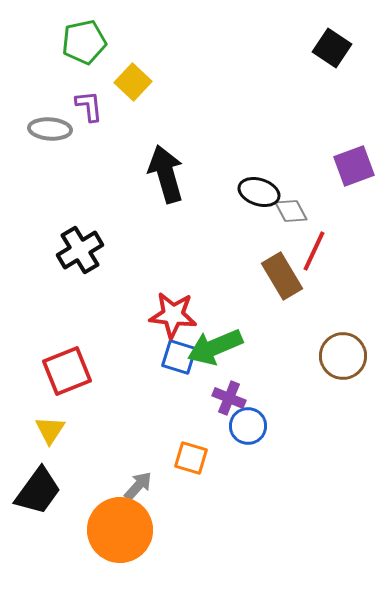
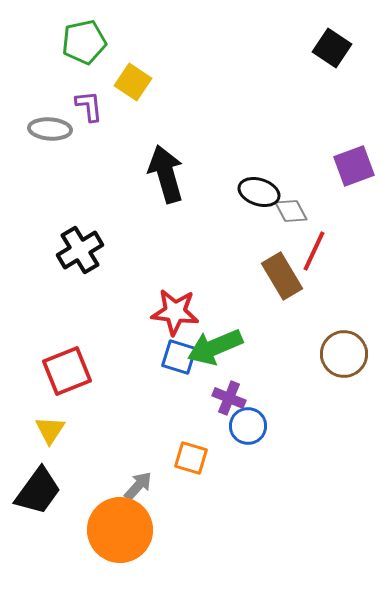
yellow square: rotated 9 degrees counterclockwise
red star: moved 2 px right, 3 px up
brown circle: moved 1 px right, 2 px up
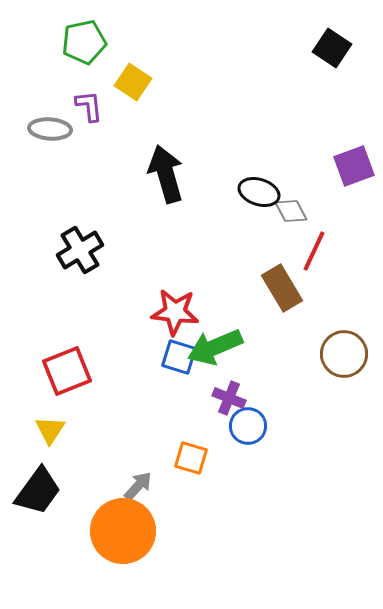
brown rectangle: moved 12 px down
orange circle: moved 3 px right, 1 px down
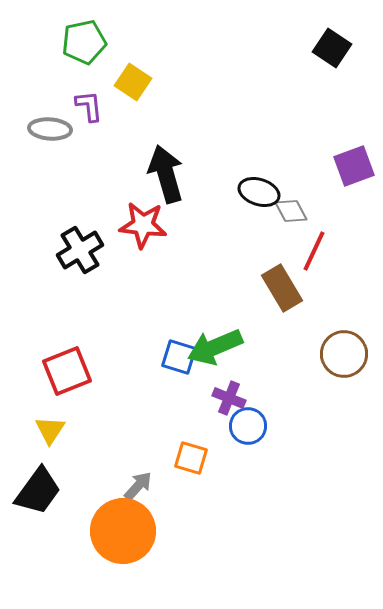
red star: moved 32 px left, 87 px up
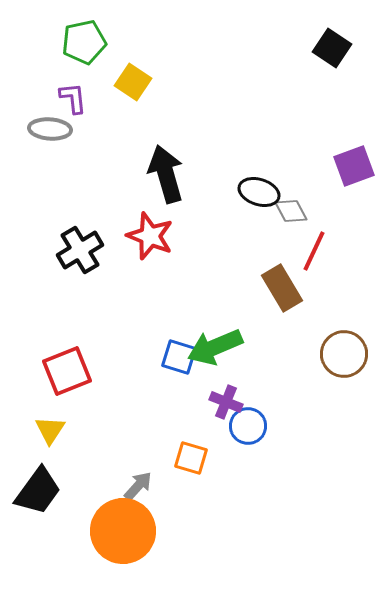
purple L-shape: moved 16 px left, 8 px up
red star: moved 7 px right, 11 px down; rotated 15 degrees clockwise
purple cross: moved 3 px left, 4 px down
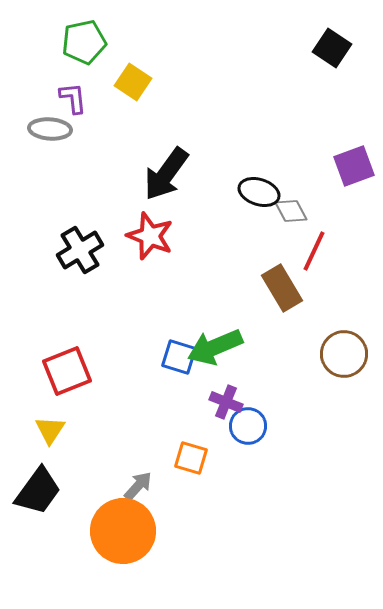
black arrow: rotated 128 degrees counterclockwise
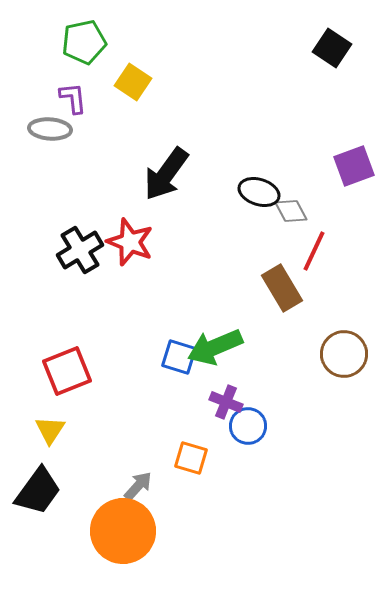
red star: moved 20 px left, 6 px down
